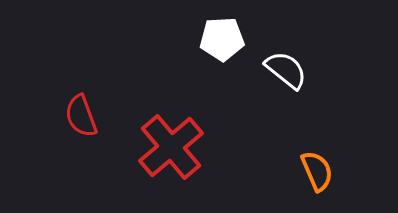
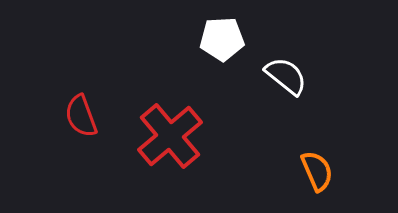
white semicircle: moved 6 px down
red cross: moved 1 px left, 11 px up
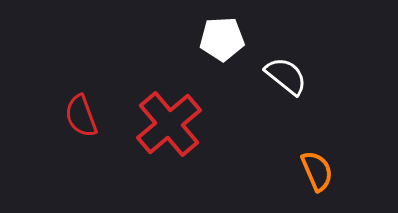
red cross: moved 1 px left, 12 px up
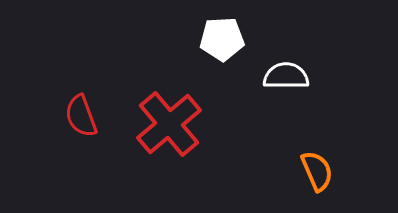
white semicircle: rotated 39 degrees counterclockwise
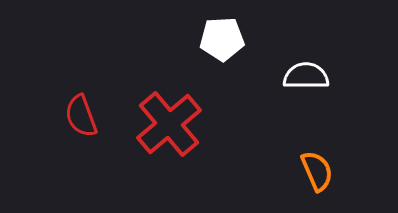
white semicircle: moved 20 px right
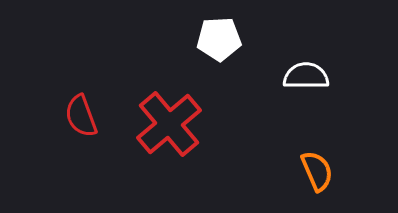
white pentagon: moved 3 px left
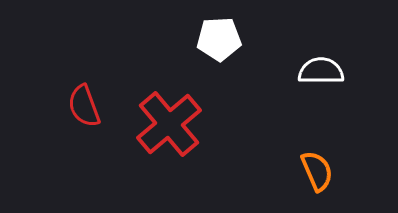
white semicircle: moved 15 px right, 5 px up
red semicircle: moved 3 px right, 10 px up
